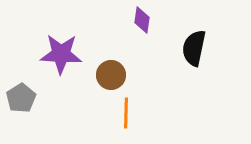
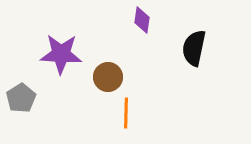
brown circle: moved 3 px left, 2 px down
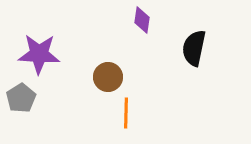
purple star: moved 22 px left
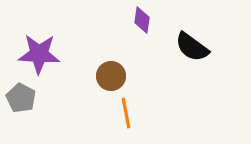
black semicircle: moved 2 px left, 1 px up; rotated 66 degrees counterclockwise
brown circle: moved 3 px right, 1 px up
gray pentagon: rotated 12 degrees counterclockwise
orange line: rotated 12 degrees counterclockwise
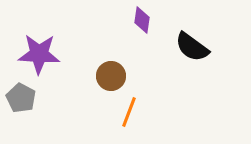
orange line: moved 3 px right, 1 px up; rotated 32 degrees clockwise
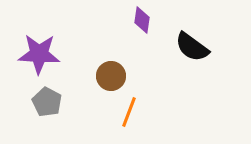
gray pentagon: moved 26 px right, 4 px down
